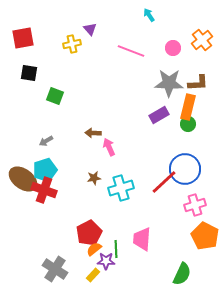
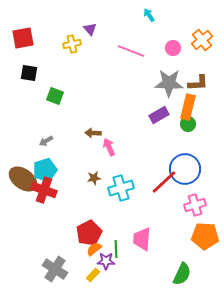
orange pentagon: rotated 24 degrees counterclockwise
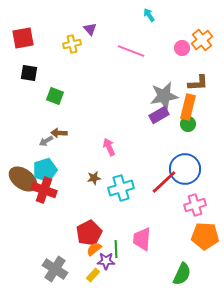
pink circle: moved 9 px right
gray star: moved 5 px left, 13 px down; rotated 12 degrees counterclockwise
brown arrow: moved 34 px left
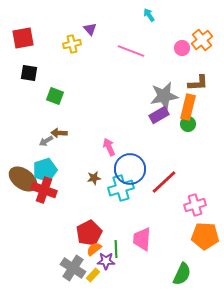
blue circle: moved 55 px left
gray cross: moved 18 px right, 1 px up
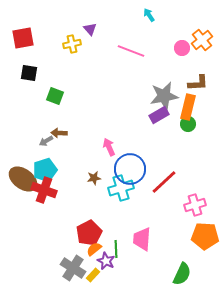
purple star: rotated 24 degrees clockwise
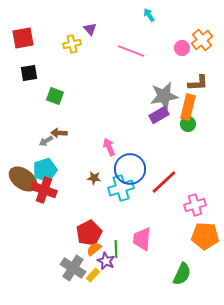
black square: rotated 18 degrees counterclockwise
brown star: rotated 16 degrees clockwise
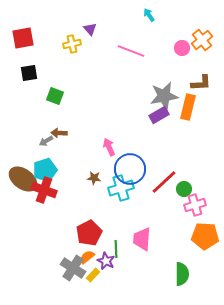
brown L-shape: moved 3 px right
green circle: moved 4 px left, 65 px down
orange semicircle: moved 7 px left, 8 px down
green semicircle: rotated 25 degrees counterclockwise
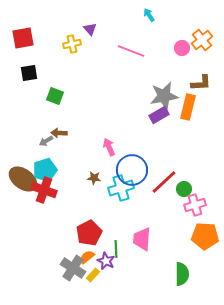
blue circle: moved 2 px right, 1 px down
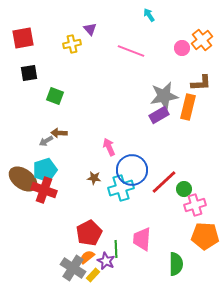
green semicircle: moved 6 px left, 10 px up
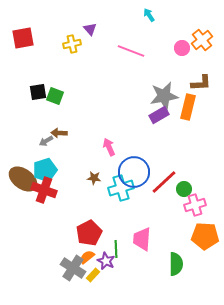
black square: moved 9 px right, 19 px down
blue circle: moved 2 px right, 2 px down
